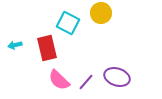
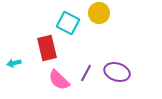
yellow circle: moved 2 px left
cyan arrow: moved 1 px left, 18 px down
purple ellipse: moved 5 px up
purple line: moved 9 px up; rotated 12 degrees counterclockwise
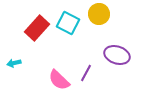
yellow circle: moved 1 px down
red rectangle: moved 10 px left, 20 px up; rotated 55 degrees clockwise
purple ellipse: moved 17 px up
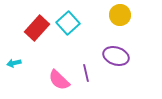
yellow circle: moved 21 px right, 1 px down
cyan square: rotated 20 degrees clockwise
purple ellipse: moved 1 px left, 1 px down
purple line: rotated 42 degrees counterclockwise
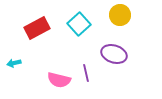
cyan square: moved 11 px right, 1 px down
red rectangle: rotated 20 degrees clockwise
purple ellipse: moved 2 px left, 2 px up
pink semicircle: rotated 30 degrees counterclockwise
